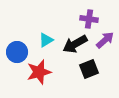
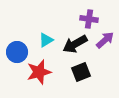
black square: moved 8 px left, 3 px down
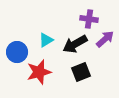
purple arrow: moved 1 px up
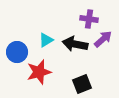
purple arrow: moved 2 px left
black arrow: rotated 40 degrees clockwise
black square: moved 1 px right, 12 px down
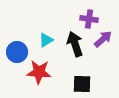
black arrow: rotated 60 degrees clockwise
red star: rotated 20 degrees clockwise
black square: rotated 24 degrees clockwise
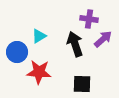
cyan triangle: moved 7 px left, 4 px up
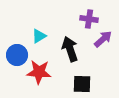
black arrow: moved 5 px left, 5 px down
blue circle: moved 3 px down
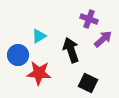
purple cross: rotated 12 degrees clockwise
black arrow: moved 1 px right, 1 px down
blue circle: moved 1 px right
red star: moved 1 px down
black square: moved 6 px right, 1 px up; rotated 24 degrees clockwise
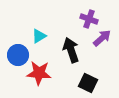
purple arrow: moved 1 px left, 1 px up
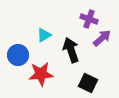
cyan triangle: moved 5 px right, 1 px up
red star: moved 2 px right, 1 px down; rotated 10 degrees counterclockwise
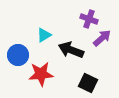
black arrow: rotated 50 degrees counterclockwise
